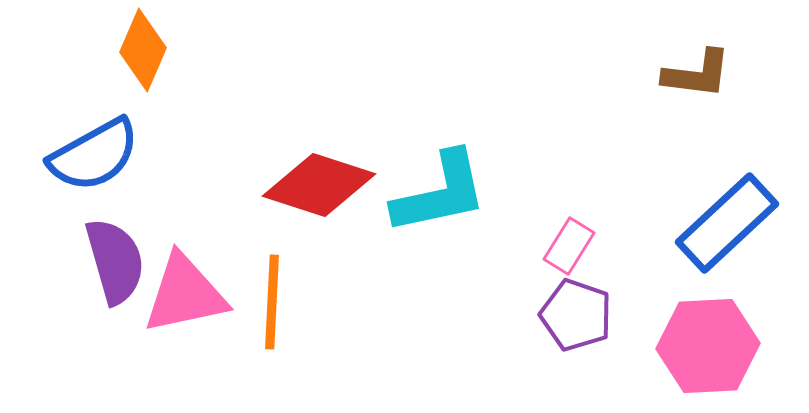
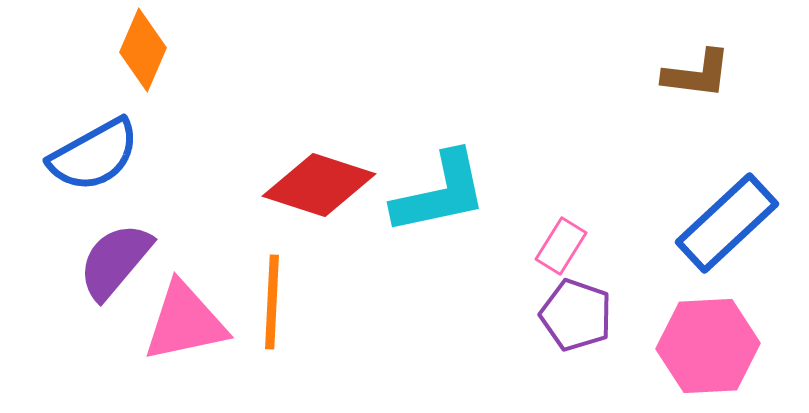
pink rectangle: moved 8 px left
purple semicircle: rotated 124 degrees counterclockwise
pink triangle: moved 28 px down
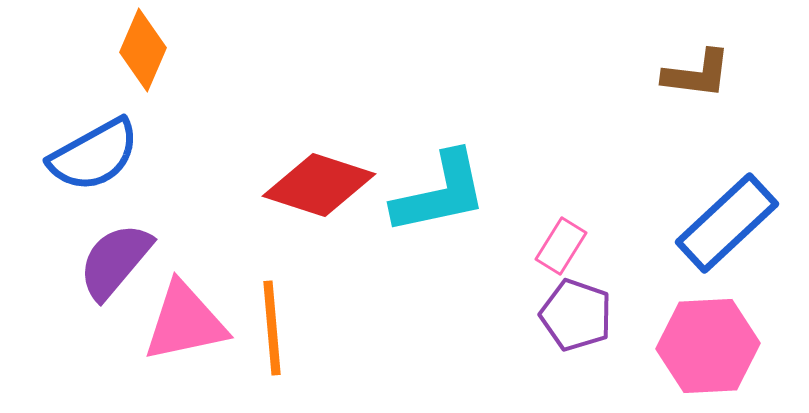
orange line: moved 26 px down; rotated 8 degrees counterclockwise
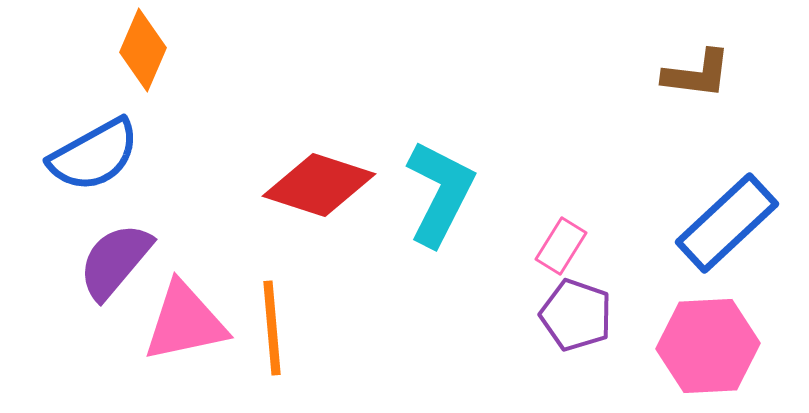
cyan L-shape: rotated 51 degrees counterclockwise
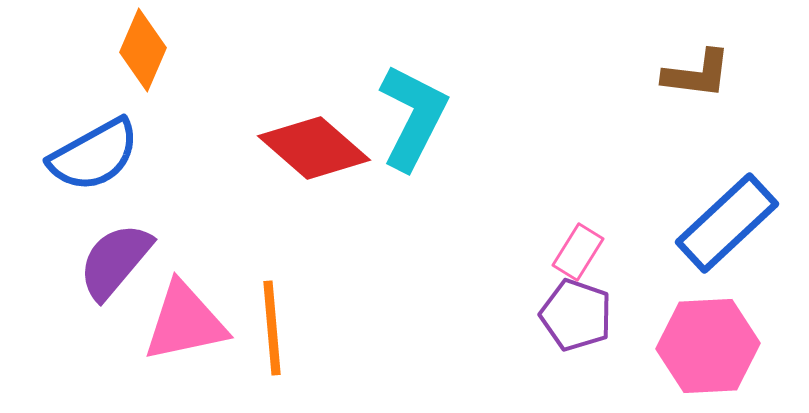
red diamond: moved 5 px left, 37 px up; rotated 23 degrees clockwise
cyan L-shape: moved 27 px left, 76 px up
pink rectangle: moved 17 px right, 6 px down
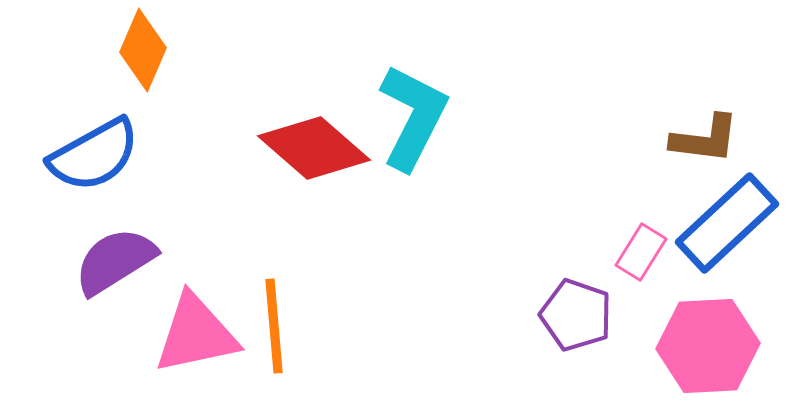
brown L-shape: moved 8 px right, 65 px down
pink rectangle: moved 63 px right
purple semicircle: rotated 18 degrees clockwise
pink triangle: moved 11 px right, 12 px down
orange line: moved 2 px right, 2 px up
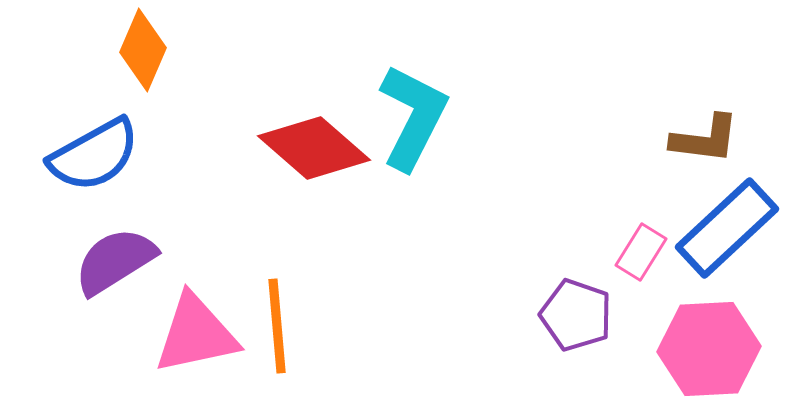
blue rectangle: moved 5 px down
orange line: moved 3 px right
pink hexagon: moved 1 px right, 3 px down
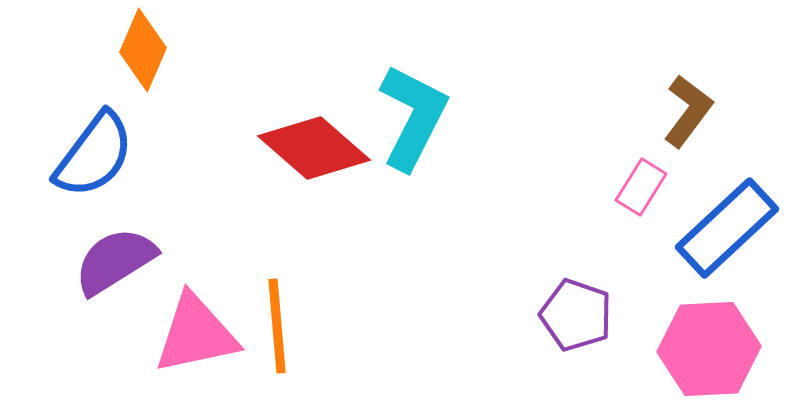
brown L-shape: moved 17 px left, 28 px up; rotated 60 degrees counterclockwise
blue semicircle: rotated 24 degrees counterclockwise
pink rectangle: moved 65 px up
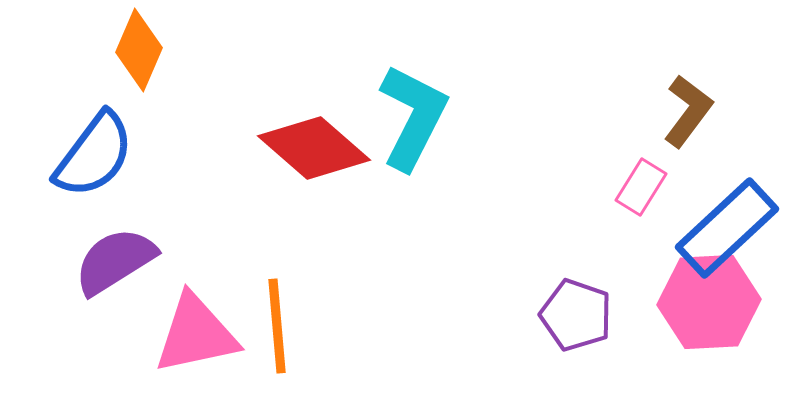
orange diamond: moved 4 px left
pink hexagon: moved 47 px up
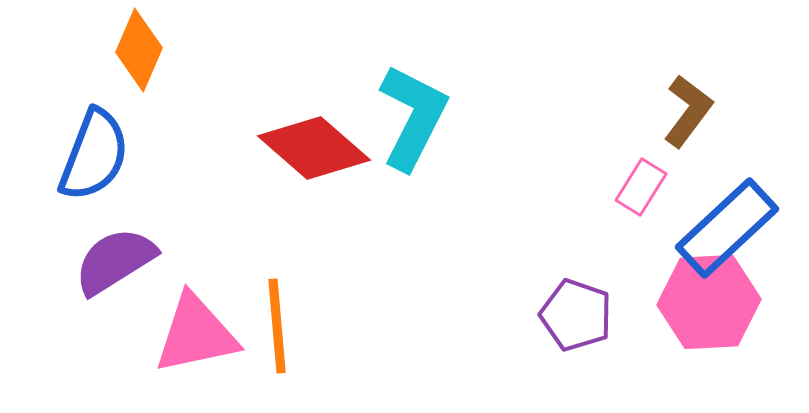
blue semicircle: rotated 16 degrees counterclockwise
